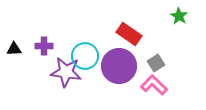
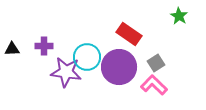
black triangle: moved 2 px left
cyan circle: moved 2 px right, 1 px down
purple circle: moved 1 px down
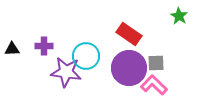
cyan circle: moved 1 px left, 1 px up
gray square: rotated 30 degrees clockwise
purple circle: moved 10 px right, 1 px down
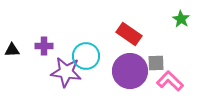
green star: moved 2 px right, 3 px down
black triangle: moved 1 px down
purple circle: moved 1 px right, 3 px down
pink L-shape: moved 16 px right, 4 px up
